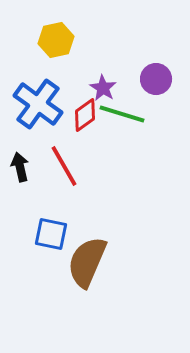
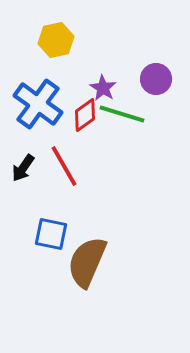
black arrow: moved 3 px right, 1 px down; rotated 132 degrees counterclockwise
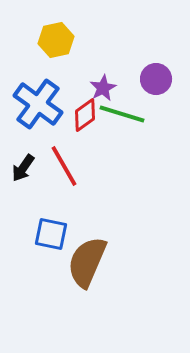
purple star: rotated 12 degrees clockwise
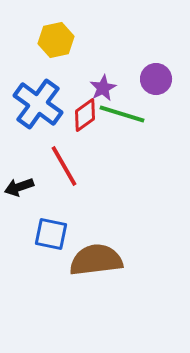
black arrow: moved 4 px left, 19 px down; rotated 36 degrees clockwise
brown semicircle: moved 9 px right, 2 px up; rotated 60 degrees clockwise
